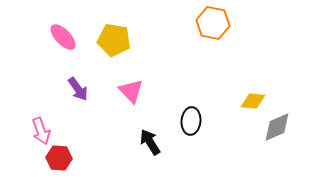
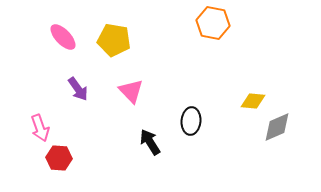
pink arrow: moved 1 px left, 3 px up
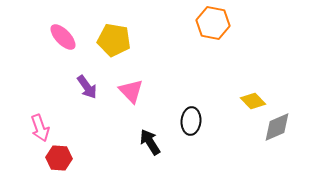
purple arrow: moved 9 px right, 2 px up
yellow diamond: rotated 40 degrees clockwise
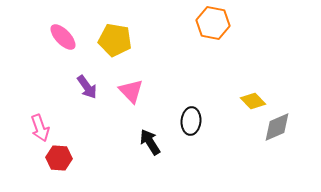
yellow pentagon: moved 1 px right
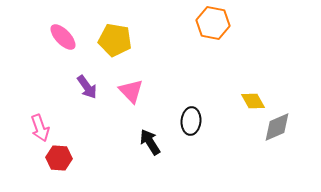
yellow diamond: rotated 15 degrees clockwise
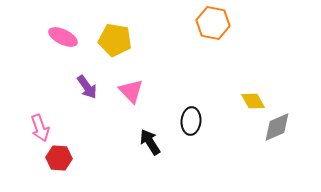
pink ellipse: rotated 20 degrees counterclockwise
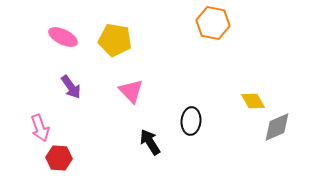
purple arrow: moved 16 px left
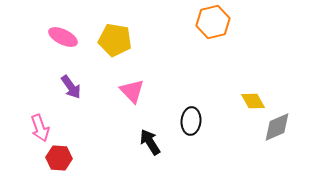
orange hexagon: moved 1 px up; rotated 24 degrees counterclockwise
pink triangle: moved 1 px right
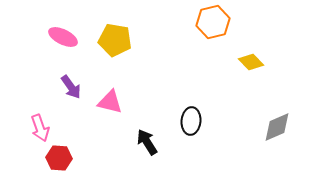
pink triangle: moved 22 px left, 11 px down; rotated 32 degrees counterclockwise
yellow diamond: moved 2 px left, 39 px up; rotated 15 degrees counterclockwise
black arrow: moved 3 px left
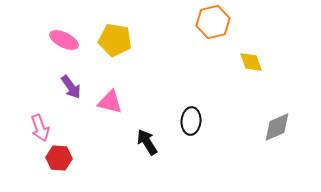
pink ellipse: moved 1 px right, 3 px down
yellow diamond: rotated 25 degrees clockwise
